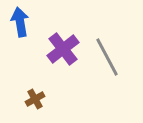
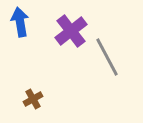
purple cross: moved 8 px right, 18 px up
brown cross: moved 2 px left
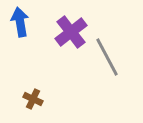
purple cross: moved 1 px down
brown cross: rotated 36 degrees counterclockwise
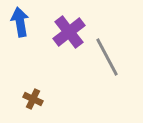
purple cross: moved 2 px left
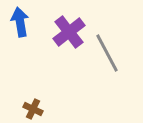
gray line: moved 4 px up
brown cross: moved 10 px down
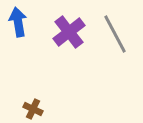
blue arrow: moved 2 px left
gray line: moved 8 px right, 19 px up
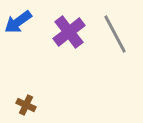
blue arrow: rotated 116 degrees counterclockwise
brown cross: moved 7 px left, 4 px up
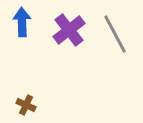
blue arrow: moved 4 px right; rotated 124 degrees clockwise
purple cross: moved 2 px up
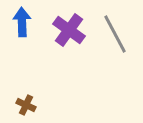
purple cross: rotated 16 degrees counterclockwise
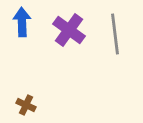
gray line: rotated 21 degrees clockwise
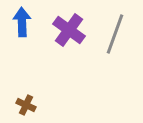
gray line: rotated 27 degrees clockwise
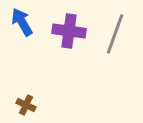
blue arrow: rotated 28 degrees counterclockwise
purple cross: moved 1 px down; rotated 28 degrees counterclockwise
